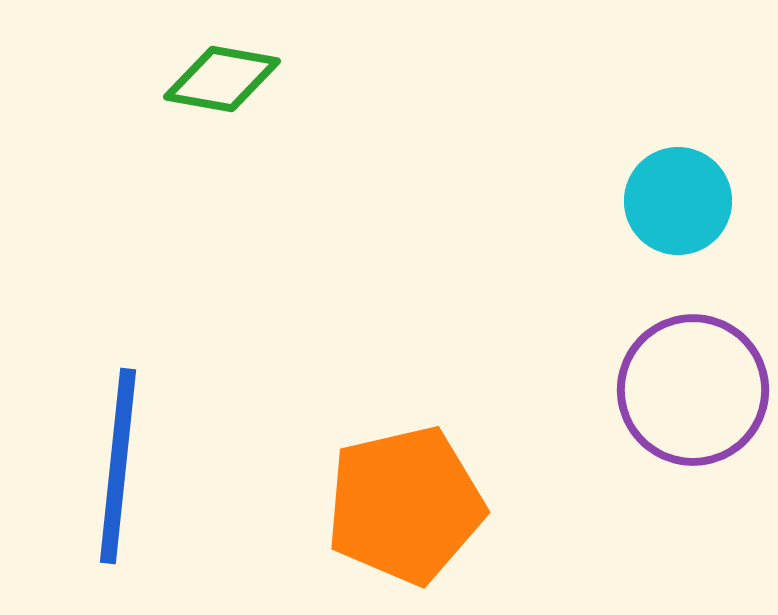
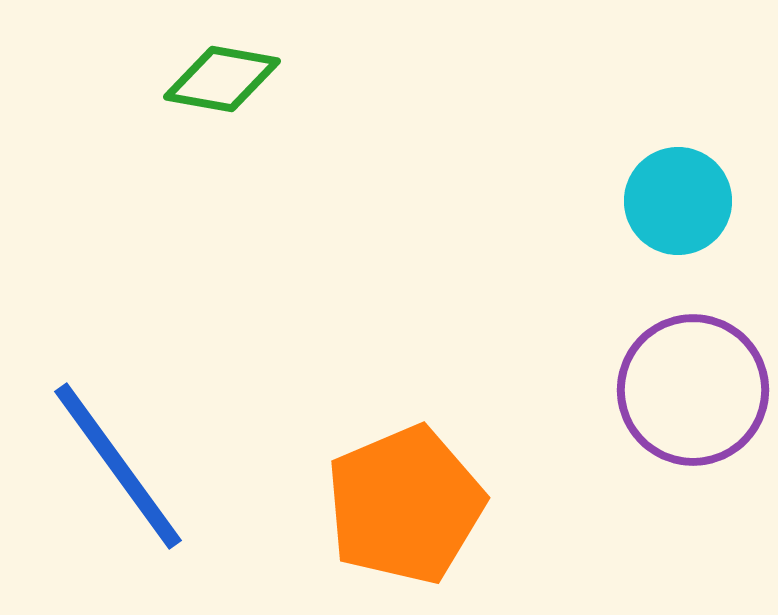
blue line: rotated 42 degrees counterclockwise
orange pentagon: rotated 10 degrees counterclockwise
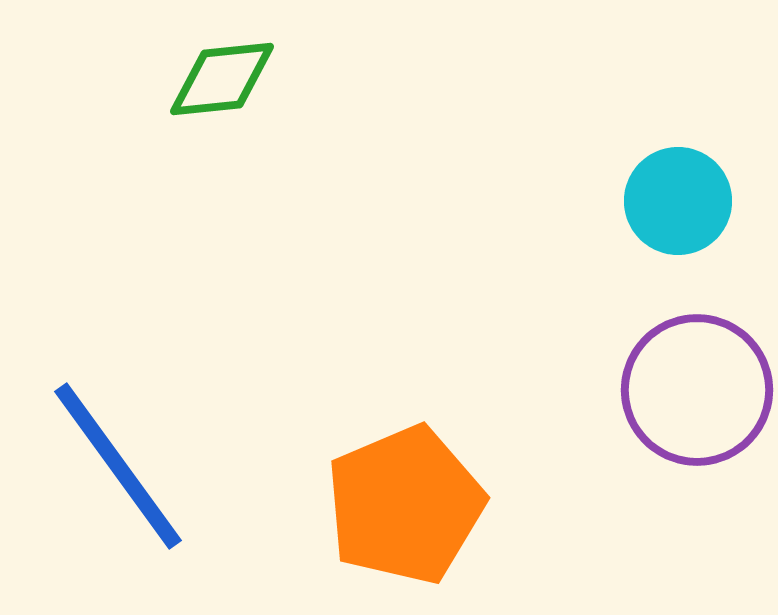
green diamond: rotated 16 degrees counterclockwise
purple circle: moved 4 px right
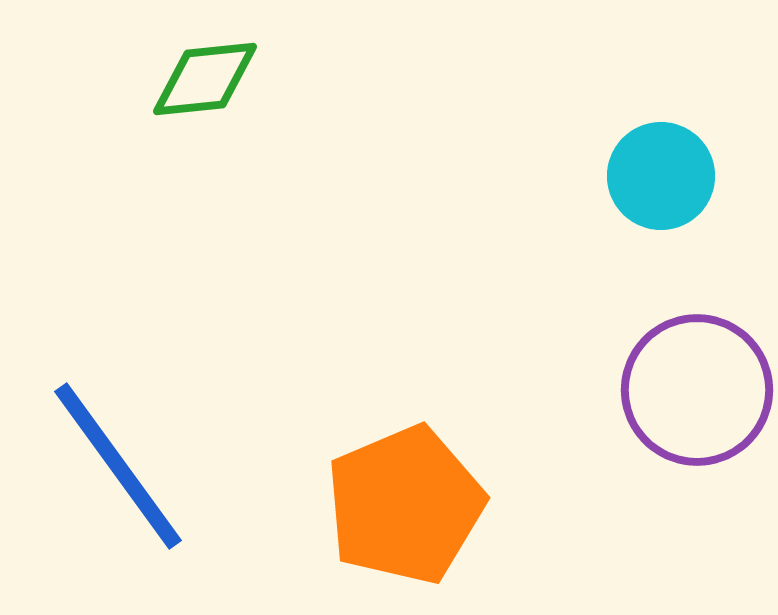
green diamond: moved 17 px left
cyan circle: moved 17 px left, 25 px up
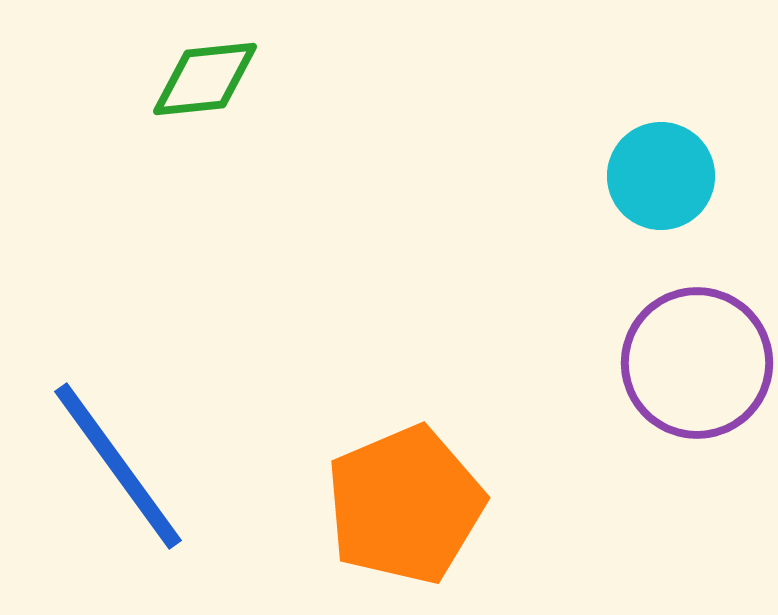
purple circle: moved 27 px up
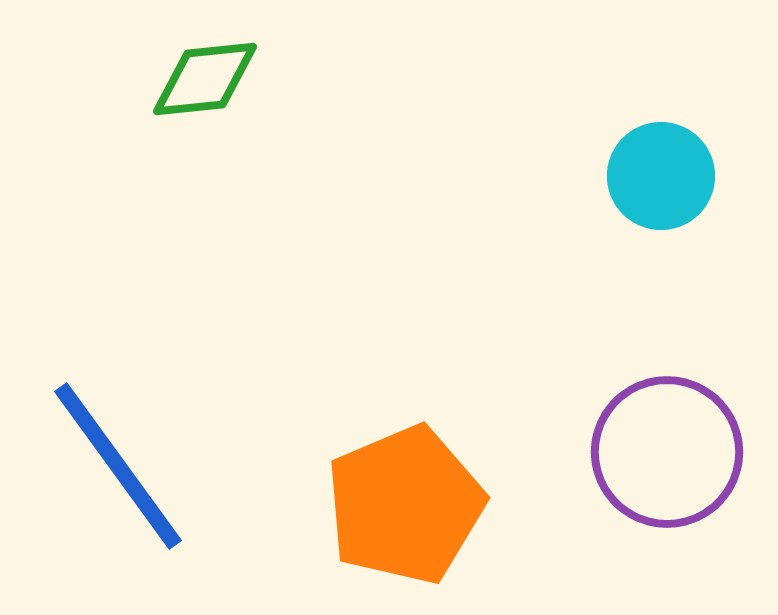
purple circle: moved 30 px left, 89 px down
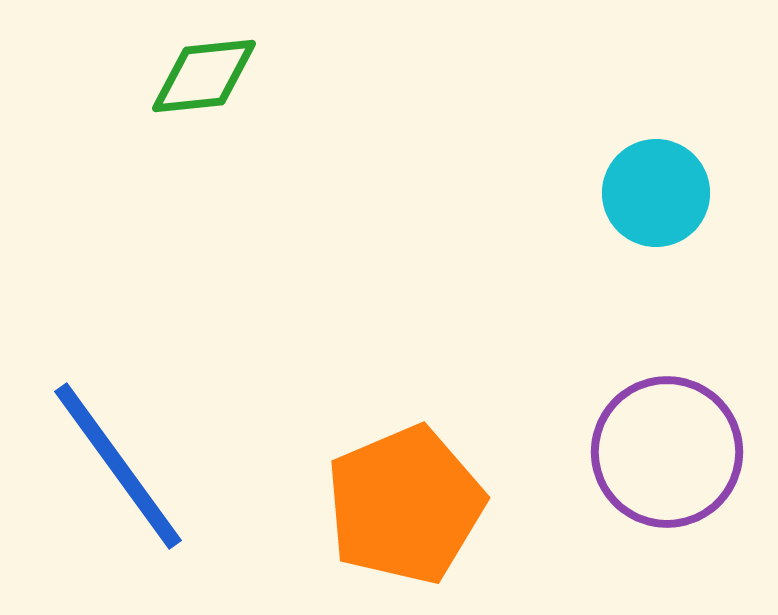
green diamond: moved 1 px left, 3 px up
cyan circle: moved 5 px left, 17 px down
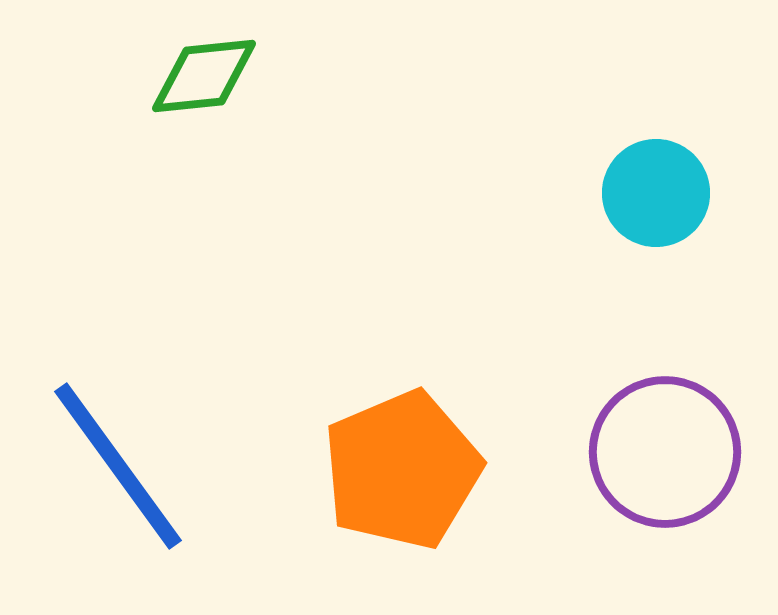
purple circle: moved 2 px left
orange pentagon: moved 3 px left, 35 px up
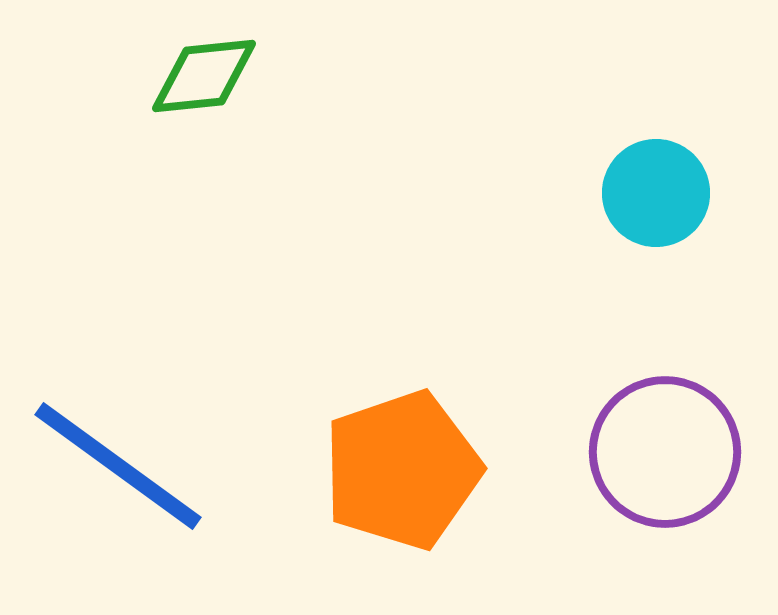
blue line: rotated 18 degrees counterclockwise
orange pentagon: rotated 4 degrees clockwise
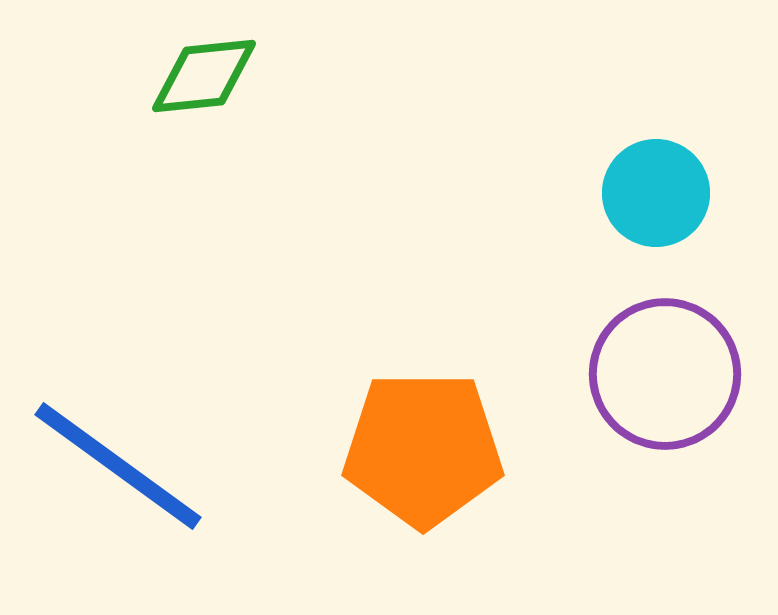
purple circle: moved 78 px up
orange pentagon: moved 21 px right, 21 px up; rotated 19 degrees clockwise
